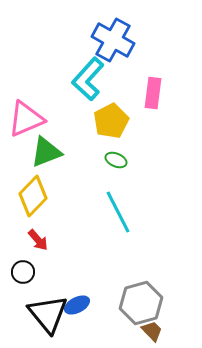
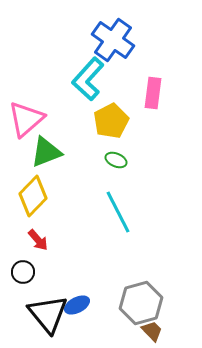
blue cross: rotated 6 degrees clockwise
pink triangle: rotated 18 degrees counterclockwise
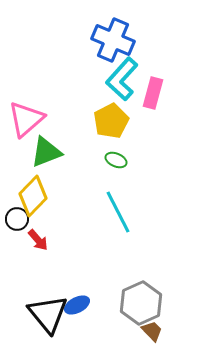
blue cross: rotated 12 degrees counterclockwise
cyan L-shape: moved 34 px right
pink rectangle: rotated 8 degrees clockwise
black circle: moved 6 px left, 53 px up
gray hexagon: rotated 9 degrees counterclockwise
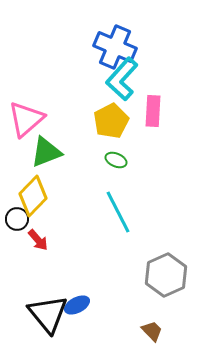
blue cross: moved 2 px right, 7 px down
pink rectangle: moved 18 px down; rotated 12 degrees counterclockwise
gray hexagon: moved 25 px right, 28 px up
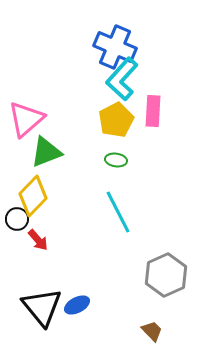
yellow pentagon: moved 5 px right, 1 px up
green ellipse: rotated 15 degrees counterclockwise
black triangle: moved 6 px left, 7 px up
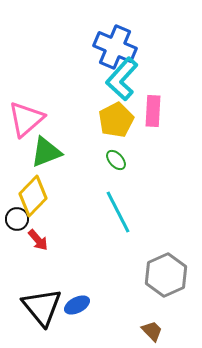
green ellipse: rotated 40 degrees clockwise
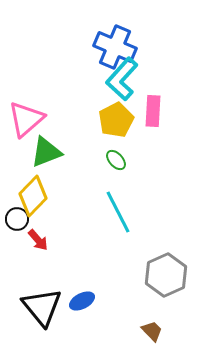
blue ellipse: moved 5 px right, 4 px up
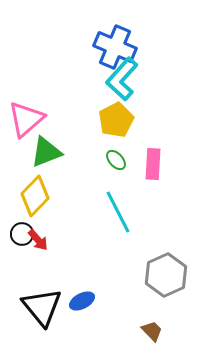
pink rectangle: moved 53 px down
yellow diamond: moved 2 px right
black circle: moved 5 px right, 15 px down
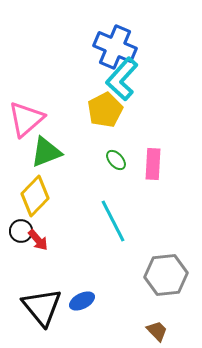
yellow pentagon: moved 11 px left, 10 px up
cyan line: moved 5 px left, 9 px down
black circle: moved 1 px left, 3 px up
gray hexagon: rotated 18 degrees clockwise
brown trapezoid: moved 5 px right
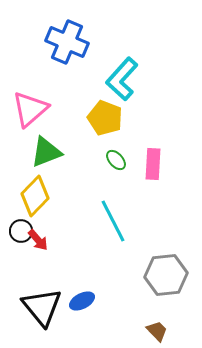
blue cross: moved 48 px left, 5 px up
yellow pentagon: moved 8 px down; rotated 24 degrees counterclockwise
pink triangle: moved 4 px right, 10 px up
